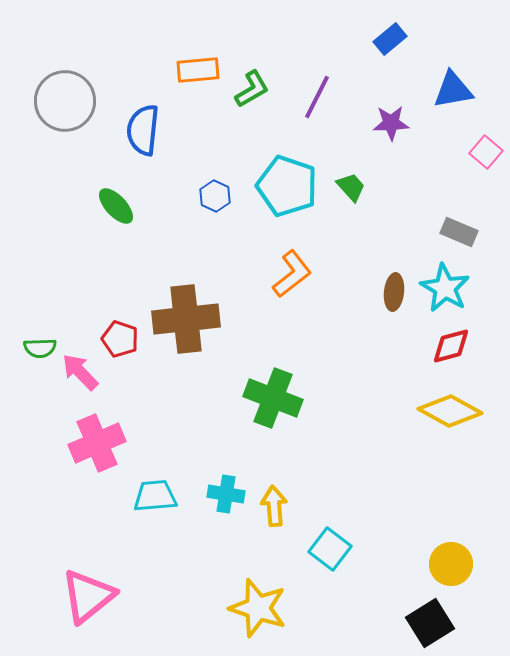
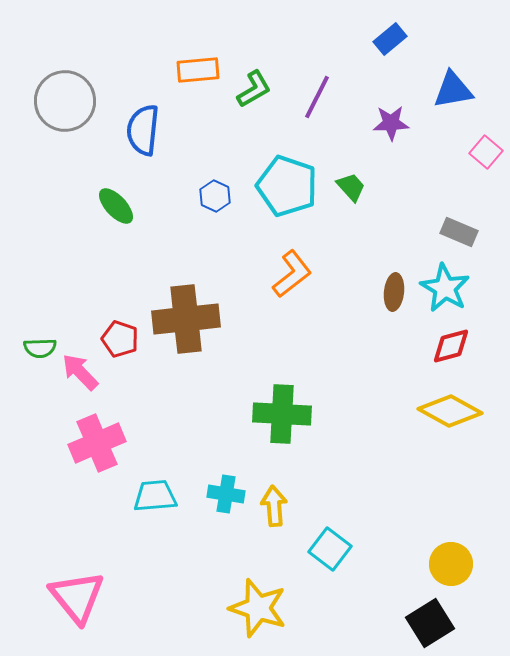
green L-shape: moved 2 px right
green cross: moved 9 px right, 16 px down; rotated 18 degrees counterclockwise
pink triangle: moved 11 px left, 1 px down; rotated 30 degrees counterclockwise
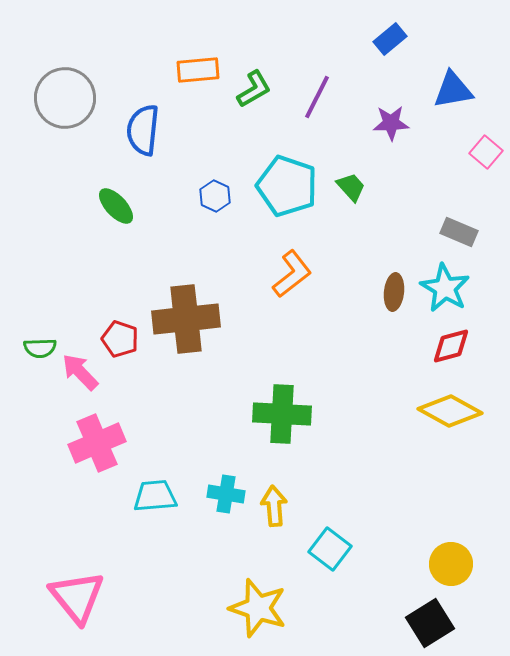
gray circle: moved 3 px up
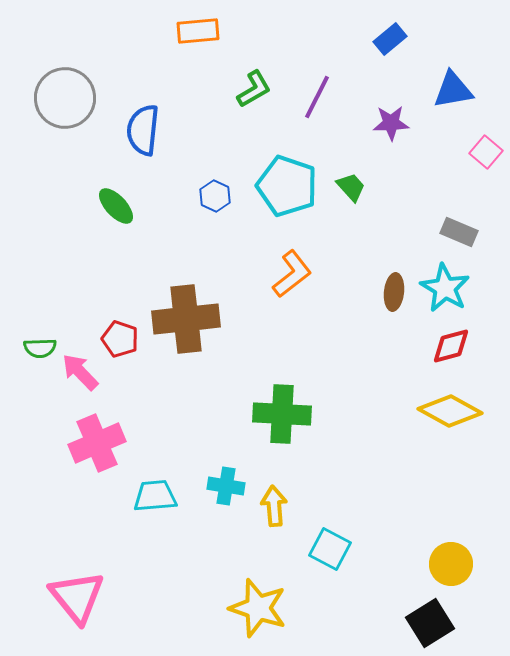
orange rectangle: moved 39 px up
cyan cross: moved 8 px up
cyan square: rotated 9 degrees counterclockwise
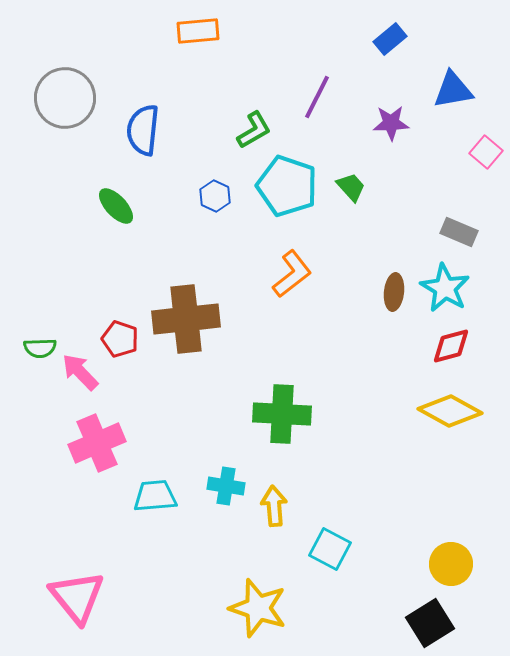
green L-shape: moved 41 px down
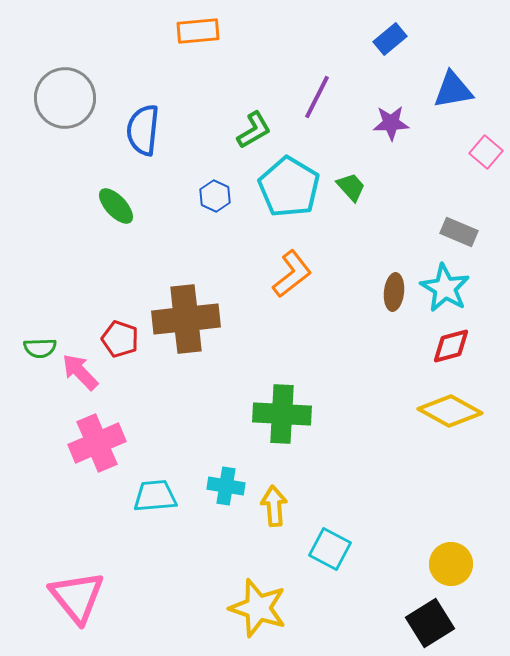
cyan pentagon: moved 2 px right, 1 px down; rotated 12 degrees clockwise
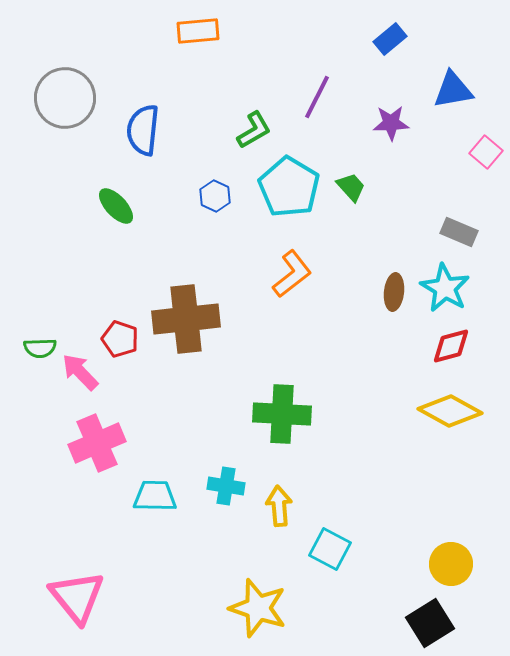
cyan trapezoid: rotated 6 degrees clockwise
yellow arrow: moved 5 px right
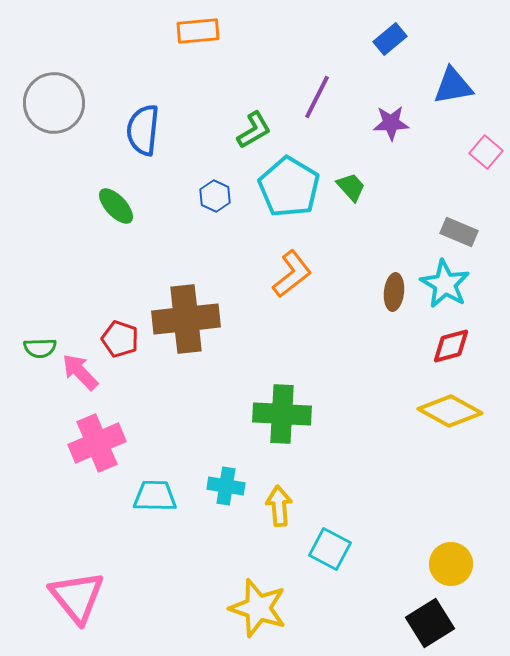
blue triangle: moved 4 px up
gray circle: moved 11 px left, 5 px down
cyan star: moved 4 px up
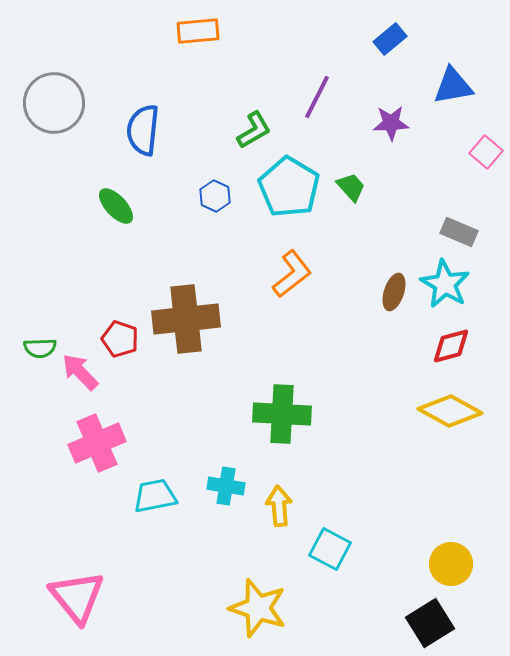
brown ellipse: rotated 12 degrees clockwise
cyan trapezoid: rotated 12 degrees counterclockwise
